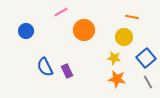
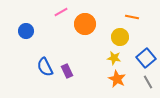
orange circle: moved 1 px right, 6 px up
yellow circle: moved 4 px left
orange star: rotated 18 degrees clockwise
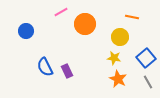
orange star: moved 1 px right
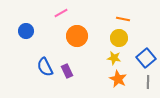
pink line: moved 1 px down
orange line: moved 9 px left, 2 px down
orange circle: moved 8 px left, 12 px down
yellow circle: moved 1 px left, 1 px down
gray line: rotated 32 degrees clockwise
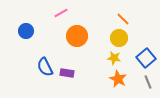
orange line: rotated 32 degrees clockwise
purple rectangle: moved 2 px down; rotated 56 degrees counterclockwise
gray line: rotated 24 degrees counterclockwise
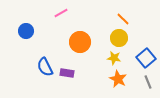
orange circle: moved 3 px right, 6 px down
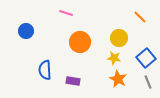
pink line: moved 5 px right; rotated 48 degrees clockwise
orange line: moved 17 px right, 2 px up
blue semicircle: moved 3 px down; rotated 24 degrees clockwise
purple rectangle: moved 6 px right, 8 px down
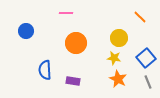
pink line: rotated 16 degrees counterclockwise
orange circle: moved 4 px left, 1 px down
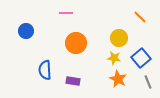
blue square: moved 5 px left
